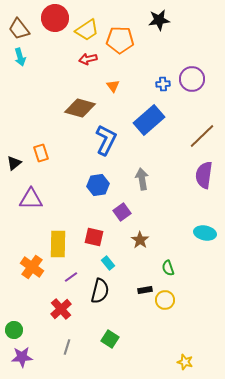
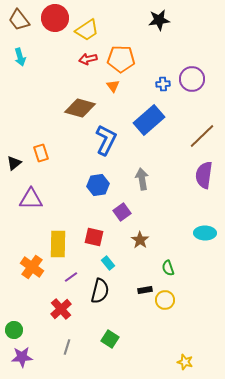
brown trapezoid: moved 9 px up
orange pentagon: moved 1 px right, 19 px down
cyan ellipse: rotated 10 degrees counterclockwise
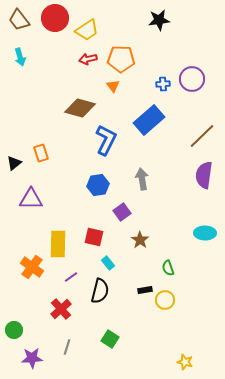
purple star: moved 10 px right, 1 px down
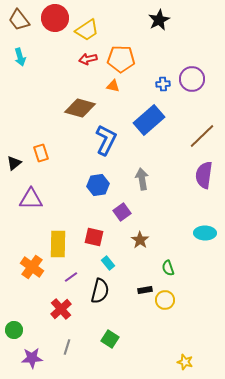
black star: rotated 20 degrees counterclockwise
orange triangle: rotated 40 degrees counterclockwise
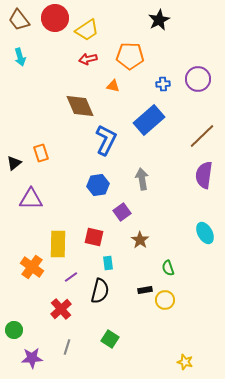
orange pentagon: moved 9 px right, 3 px up
purple circle: moved 6 px right
brown diamond: moved 2 px up; rotated 52 degrees clockwise
cyan ellipse: rotated 60 degrees clockwise
cyan rectangle: rotated 32 degrees clockwise
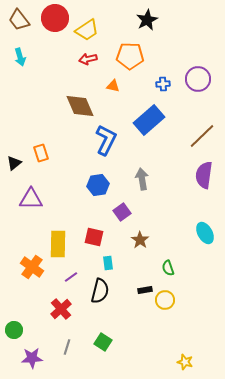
black star: moved 12 px left
green square: moved 7 px left, 3 px down
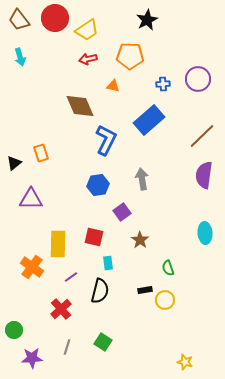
cyan ellipse: rotated 25 degrees clockwise
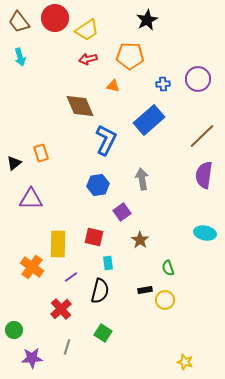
brown trapezoid: moved 2 px down
cyan ellipse: rotated 75 degrees counterclockwise
green square: moved 9 px up
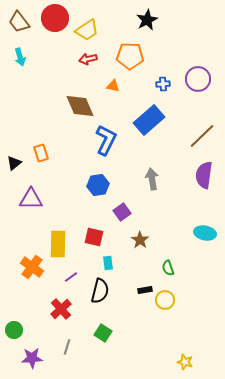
gray arrow: moved 10 px right
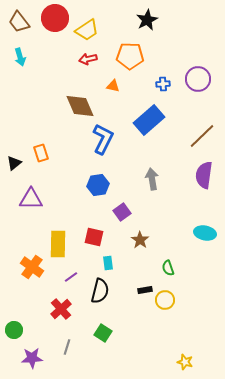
blue L-shape: moved 3 px left, 1 px up
